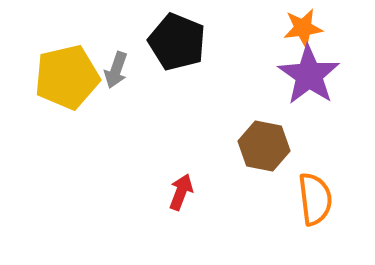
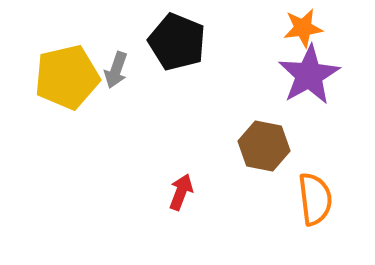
purple star: rotated 8 degrees clockwise
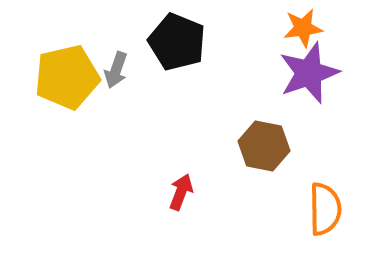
purple star: moved 2 px up; rotated 10 degrees clockwise
orange semicircle: moved 10 px right, 10 px down; rotated 6 degrees clockwise
